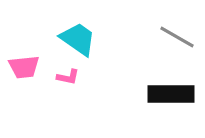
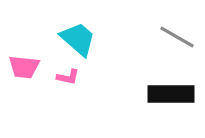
cyan trapezoid: rotated 6 degrees clockwise
pink trapezoid: rotated 12 degrees clockwise
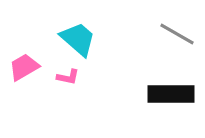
gray line: moved 3 px up
pink trapezoid: rotated 144 degrees clockwise
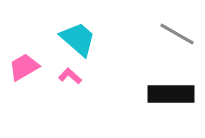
pink L-shape: moved 2 px right, 1 px up; rotated 150 degrees counterclockwise
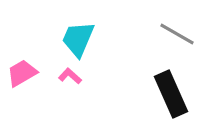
cyan trapezoid: rotated 108 degrees counterclockwise
pink trapezoid: moved 2 px left, 6 px down
black rectangle: rotated 66 degrees clockwise
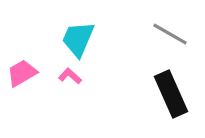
gray line: moved 7 px left
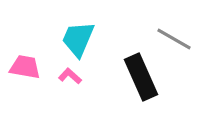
gray line: moved 4 px right, 5 px down
pink trapezoid: moved 3 px right, 6 px up; rotated 40 degrees clockwise
black rectangle: moved 30 px left, 17 px up
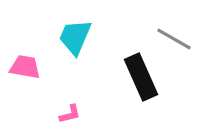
cyan trapezoid: moved 3 px left, 2 px up
pink L-shape: moved 38 px down; rotated 125 degrees clockwise
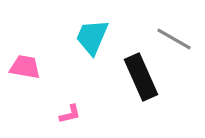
cyan trapezoid: moved 17 px right
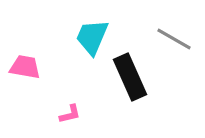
black rectangle: moved 11 px left
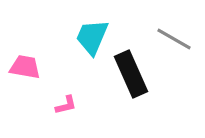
black rectangle: moved 1 px right, 3 px up
pink L-shape: moved 4 px left, 9 px up
